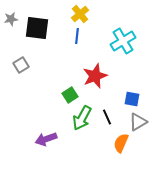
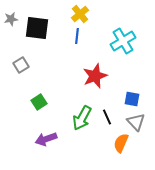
green square: moved 31 px left, 7 px down
gray triangle: moved 2 px left; rotated 42 degrees counterclockwise
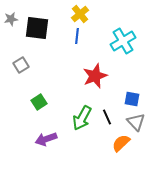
orange semicircle: rotated 24 degrees clockwise
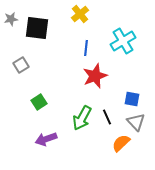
blue line: moved 9 px right, 12 px down
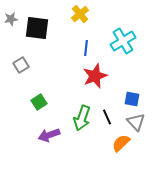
green arrow: rotated 10 degrees counterclockwise
purple arrow: moved 3 px right, 4 px up
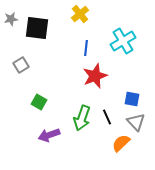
green square: rotated 28 degrees counterclockwise
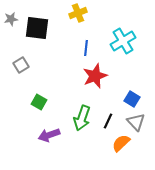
yellow cross: moved 2 px left, 1 px up; rotated 18 degrees clockwise
blue square: rotated 21 degrees clockwise
black line: moved 1 px right, 4 px down; rotated 49 degrees clockwise
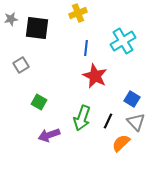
red star: rotated 25 degrees counterclockwise
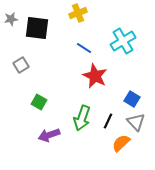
blue line: moved 2 px left; rotated 63 degrees counterclockwise
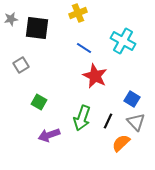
cyan cross: rotated 30 degrees counterclockwise
